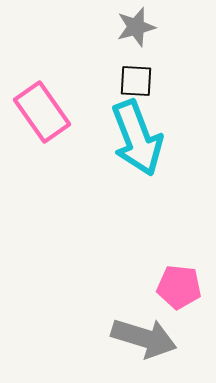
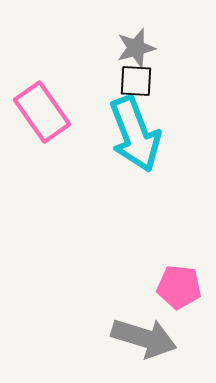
gray star: moved 21 px down
cyan arrow: moved 2 px left, 4 px up
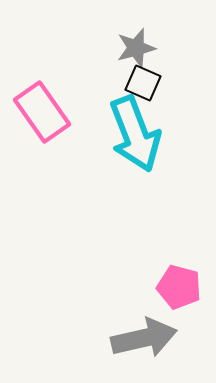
black square: moved 7 px right, 2 px down; rotated 21 degrees clockwise
pink pentagon: rotated 9 degrees clockwise
gray arrow: rotated 30 degrees counterclockwise
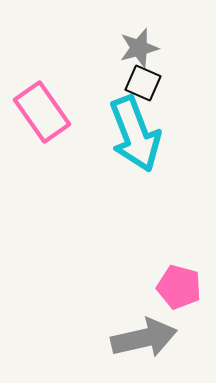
gray star: moved 3 px right
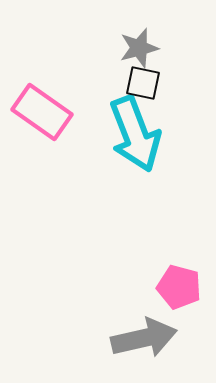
black square: rotated 12 degrees counterclockwise
pink rectangle: rotated 20 degrees counterclockwise
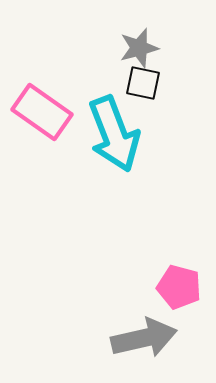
cyan arrow: moved 21 px left
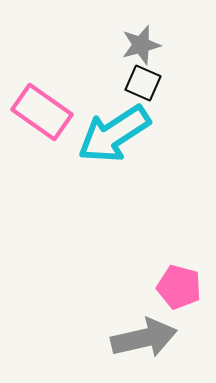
gray star: moved 2 px right, 3 px up
black square: rotated 12 degrees clockwise
cyan arrow: rotated 78 degrees clockwise
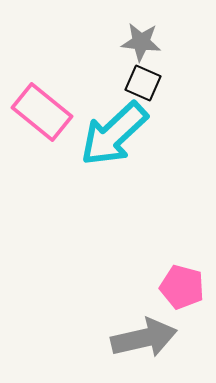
gray star: moved 3 px up; rotated 21 degrees clockwise
pink rectangle: rotated 4 degrees clockwise
cyan arrow: rotated 10 degrees counterclockwise
pink pentagon: moved 3 px right
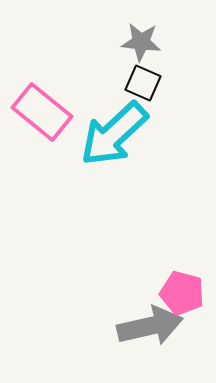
pink pentagon: moved 6 px down
gray arrow: moved 6 px right, 12 px up
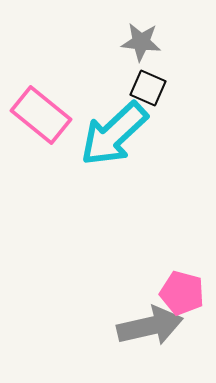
black square: moved 5 px right, 5 px down
pink rectangle: moved 1 px left, 3 px down
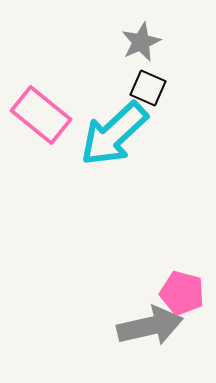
gray star: rotated 30 degrees counterclockwise
